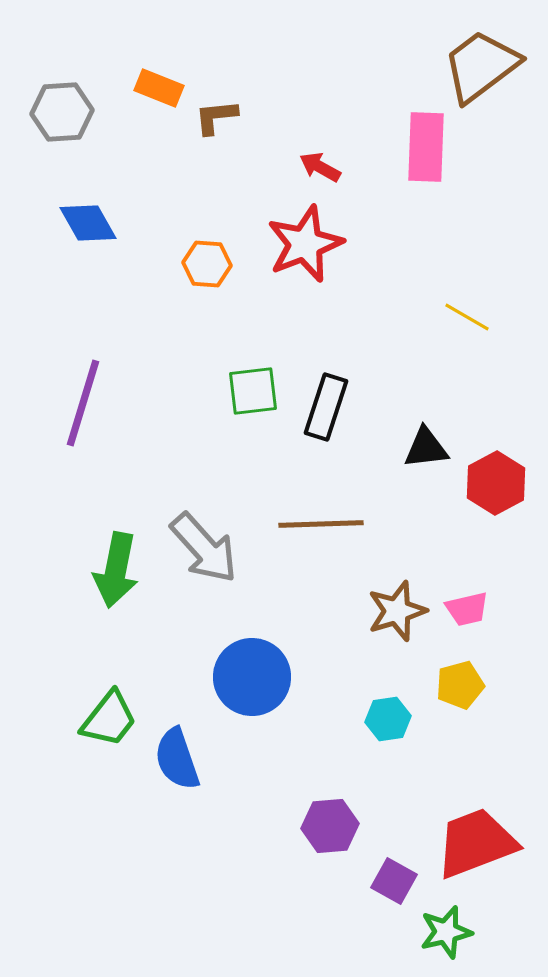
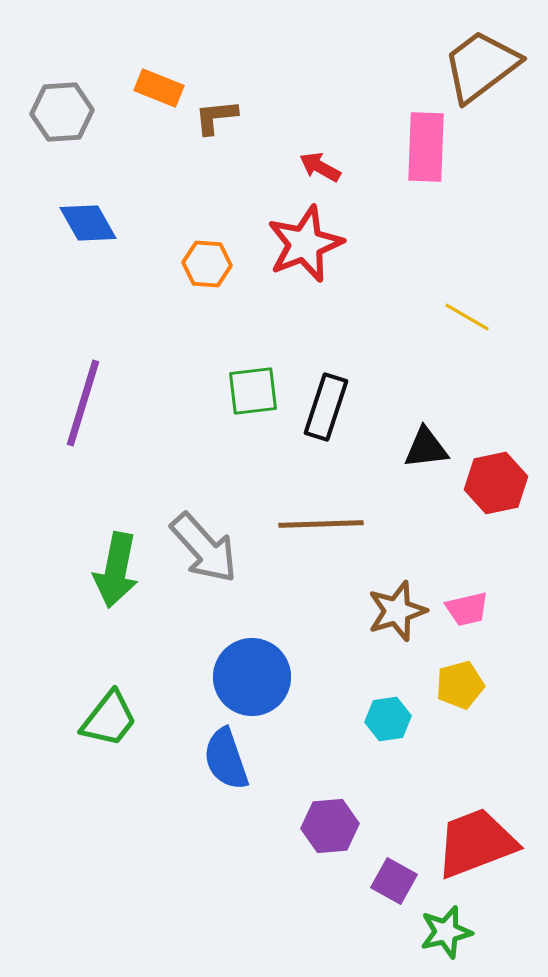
red hexagon: rotated 16 degrees clockwise
blue semicircle: moved 49 px right
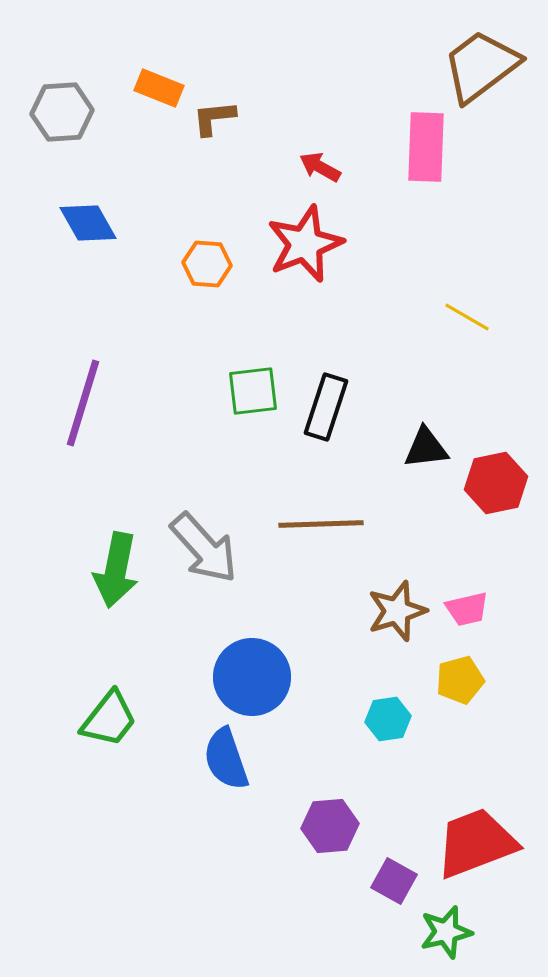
brown L-shape: moved 2 px left, 1 px down
yellow pentagon: moved 5 px up
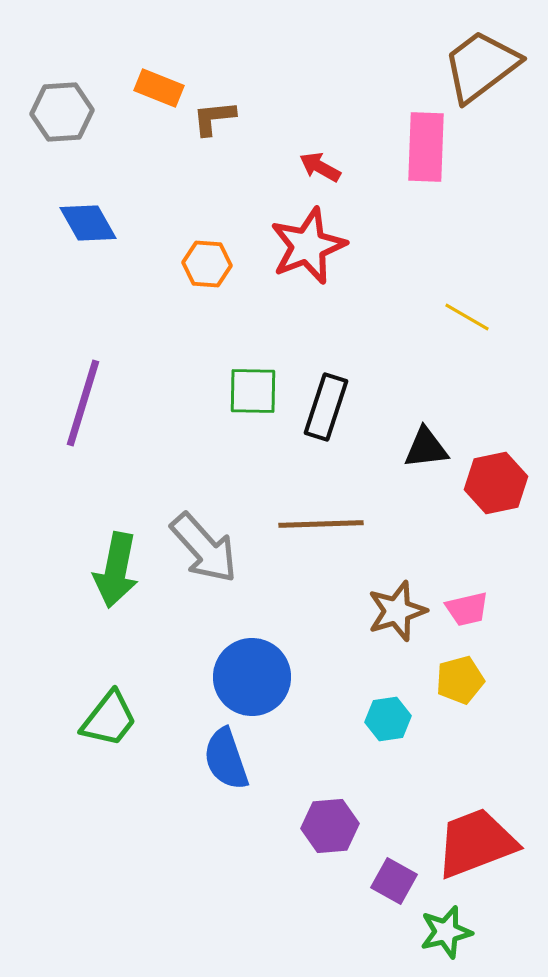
red star: moved 3 px right, 2 px down
green square: rotated 8 degrees clockwise
